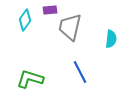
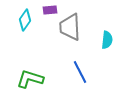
gray trapezoid: rotated 16 degrees counterclockwise
cyan semicircle: moved 4 px left, 1 px down
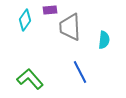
cyan semicircle: moved 3 px left
green L-shape: rotated 32 degrees clockwise
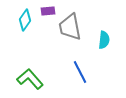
purple rectangle: moved 2 px left, 1 px down
gray trapezoid: rotated 8 degrees counterclockwise
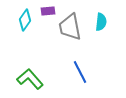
cyan semicircle: moved 3 px left, 18 px up
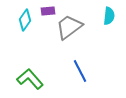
cyan semicircle: moved 8 px right, 6 px up
gray trapezoid: moved 1 px left; rotated 64 degrees clockwise
blue line: moved 1 px up
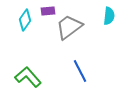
green L-shape: moved 2 px left, 2 px up
